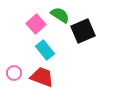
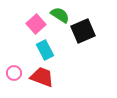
cyan rectangle: rotated 12 degrees clockwise
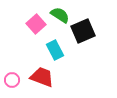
cyan rectangle: moved 10 px right
pink circle: moved 2 px left, 7 px down
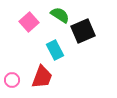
pink square: moved 7 px left, 2 px up
red trapezoid: rotated 90 degrees clockwise
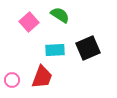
black square: moved 5 px right, 17 px down
cyan rectangle: rotated 66 degrees counterclockwise
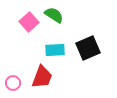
green semicircle: moved 6 px left
pink circle: moved 1 px right, 3 px down
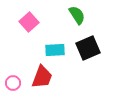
green semicircle: moved 23 px right; rotated 24 degrees clockwise
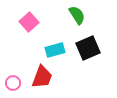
cyan rectangle: rotated 12 degrees counterclockwise
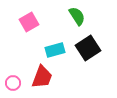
green semicircle: moved 1 px down
pink square: rotated 12 degrees clockwise
black square: rotated 10 degrees counterclockwise
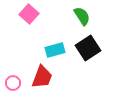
green semicircle: moved 5 px right
pink square: moved 8 px up; rotated 18 degrees counterclockwise
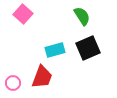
pink square: moved 6 px left
black square: rotated 10 degrees clockwise
